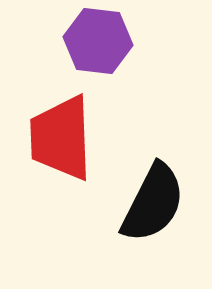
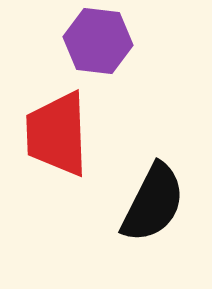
red trapezoid: moved 4 px left, 4 px up
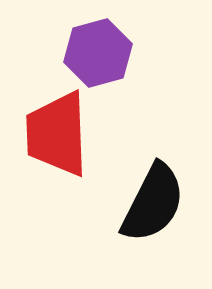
purple hexagon: moved 12 px down; rotated 22 degrees counterclockwise
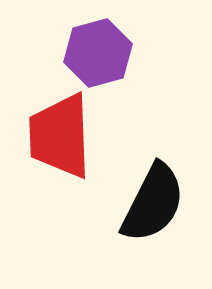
red trapezoid: moved 3 px right, 2 px down
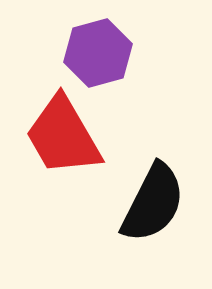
red trapezoid: moved 3 px right; rotated 28 degrees counterclockwise
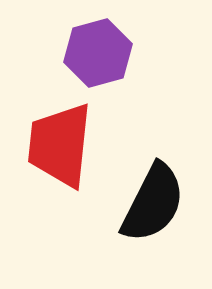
red trapezoid: moved 3 px left, 9 px down; rotated 36 degrees clockwise
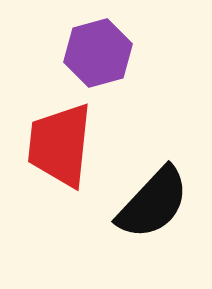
black semicircle: rotated 16 degrees clockwise
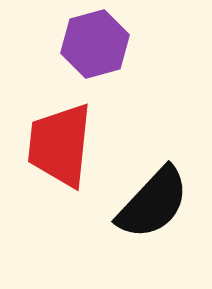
purple hexagon: moved 3 px left, 9 px up
